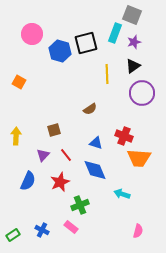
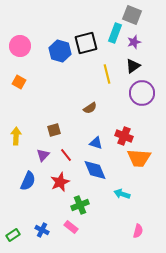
pink circle: moved 12 px left, 12 px down
yellow line: rotated 12 degrees counterclockwise
brown semicircle: moved 1 px up
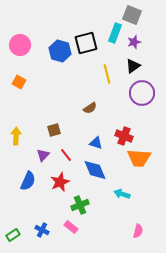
pink circle: moved 1 px up
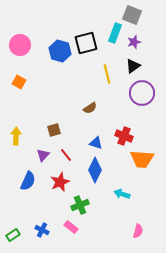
orange trapezoid: moved 3 px right, 1 px down
blue diamond: rotated 50 degrees clockwise
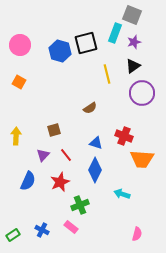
pink semicircle: moved 1 px left, 3 px down
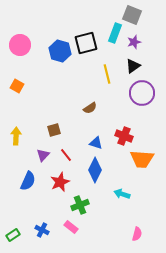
orange square: moved 2 px left, 4 px down
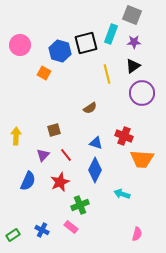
cyan rectangle: moved 4 px left, 1 px down
purple star: rotated 16 degrees clockwise
orange square: moved 27 px right, 13 px up
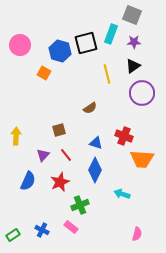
brown square: moved 5 px right
